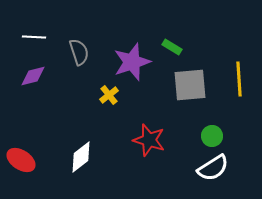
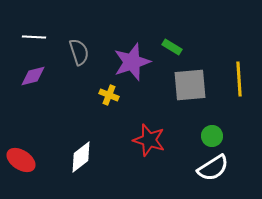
yellow cross: rotated 30 degrees counterclockwise
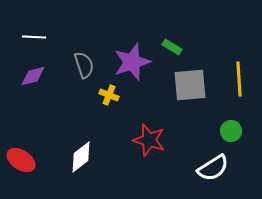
gray semicircle: moved 5 px right, 13 px down
green circle: moved 19 px right, 5 px up
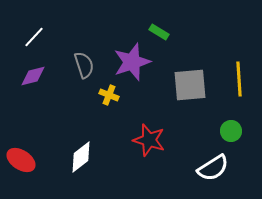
white line: rotated 50 degrees counterclockwise
green rectangle: moved 13 px left, 15 px up
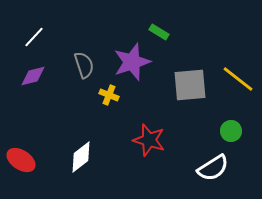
yellow line: moved 1 px left; rotated 48 degrees counterclockwise
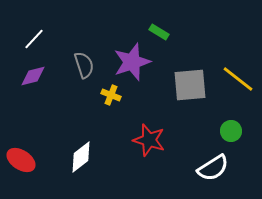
white line: moved 2 px down
yellow cross: moved 2 px right
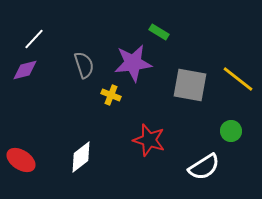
purple star: moved 1 px right, 1 px down; rotated 12 degrees clockwise
purple diamond: moved 8 px left, 6 px up
gray square: rotated 15 degrees clockwise
white semicircle: moved 9 px left, 1 px up
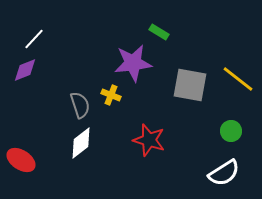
gray semicircle: moved 4 px left, 40 px down
purple diamond: rotated 8 degrees counterclockwise
white diamond: moved 14 px up
white semicircle: moved 20 px right, 6 px down
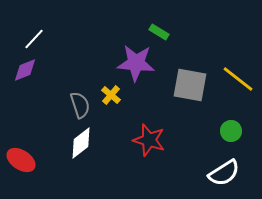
purple star: moved 3 px right; rotated 12 degrees clockwise
yellow cross: rotated 18 degrees clockwise
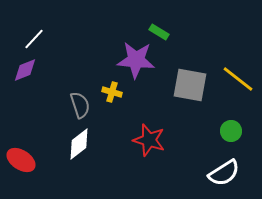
purple star: moved 3 px up
yellow cross: moved 1 px right, 3 px up; rotated 24 degrees counterclockwise
white diamond: moved 2 px left, 1 px down
